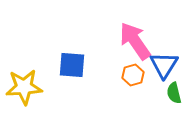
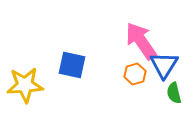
pink arrow: moved 6 px right
blue square: rotated 8 degrees clockwise
orange hexagon: moved 2 px right, 1 px up
yellow star: moved 1 px right, 2 px up
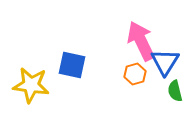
pink arrow: rotated 9 degrees clockwise
blue triangle: moved 1 px right, 3 px up
yellow star: moved 6 px right; rotated 12 degrees clockwise
green semicircle: moved 1 px right, 2 px up
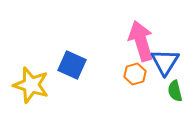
pink arrow: rotated 9 degrees clockwise
blue square: rotated 12 degrees clockwise
yellow star: rotated 9 degrees clockwise
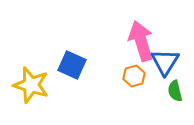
orange hexagon: moved 1 px left, 2 px down
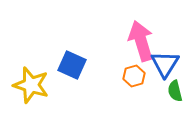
blue triangle: moved 2 px down
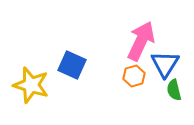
pink arrow: rotated 42 degrees clockwise
green semicircle: moved 1 px left, 1 px up
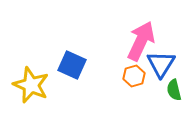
blue triangle: moved 4 px left
yellow star: rotated 6 degrees clockwise
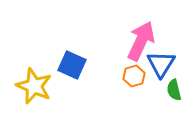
yellow star: moved 3 px right, 1 px down
